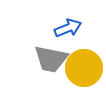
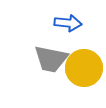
blue arrow: moved 5 px up; rotated 28 degrees clockwise
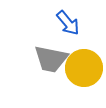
blue arrow: rotated 44 degrees clockwise
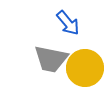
yellow circle: moved 1 px right
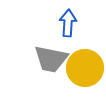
blue arrow: rotated 136 degrees counterclockwise
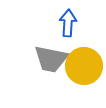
yellow circle: moved 1 px left, 2 px up
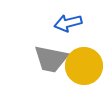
blue arrow: rotated 108 degrees counterclockwise
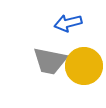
gray trapezoid: moved 1 px left, 2 px down
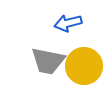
gray trapezoid: moved 2 px left
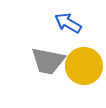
blue arrow: rotated 44 degrees clockwise
